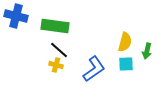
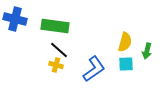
blue cross: moved 1 px left, 3 px down
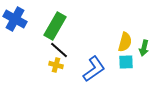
blue cross: rotated 15 degrees clockwise
green rectangle: rotated 68 degrees counterclockwise
green arrow: moved 3 px left, 3 px up
cyan square: moved 2 px up
